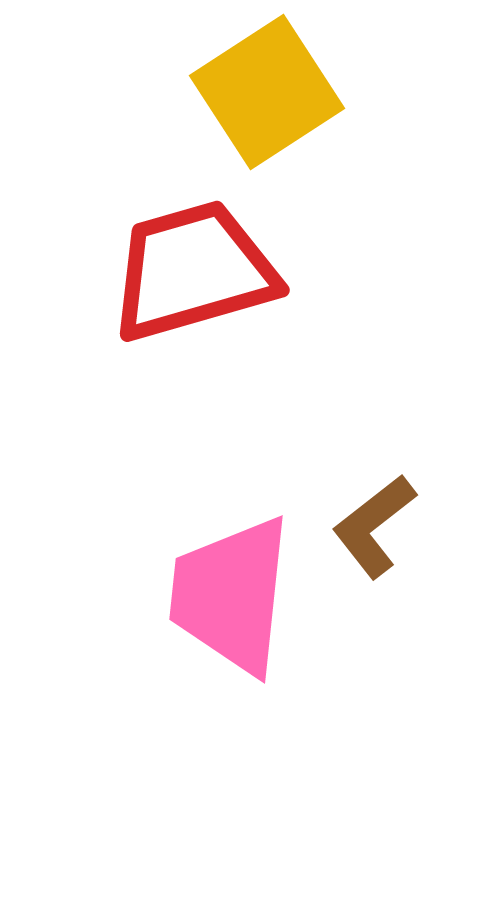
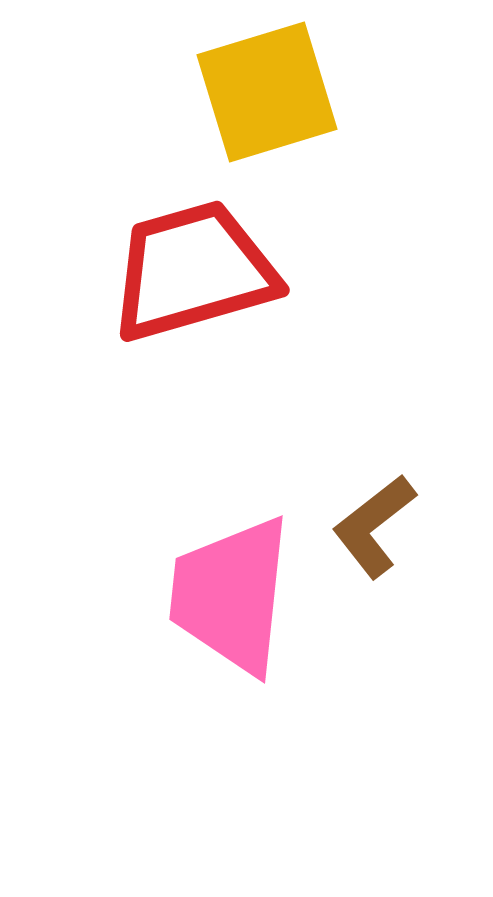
yellow square: rotated 16 degrees clockwise
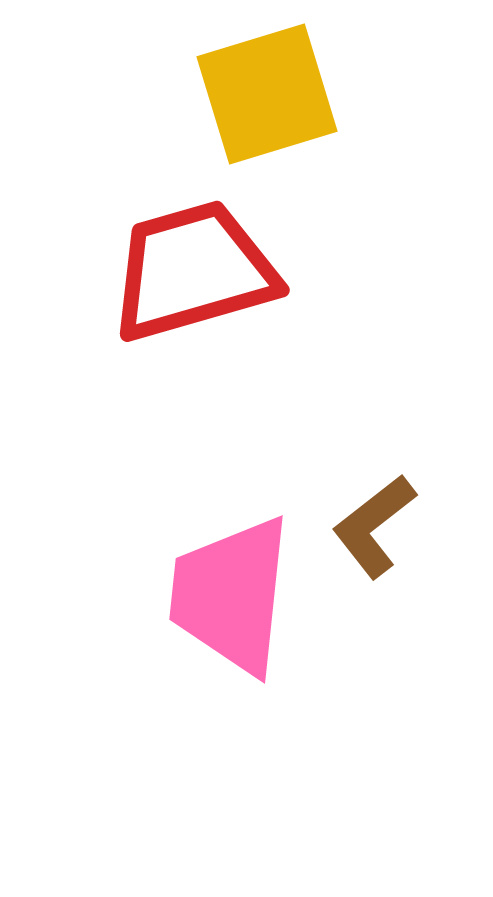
yellow square: moved 2 px down
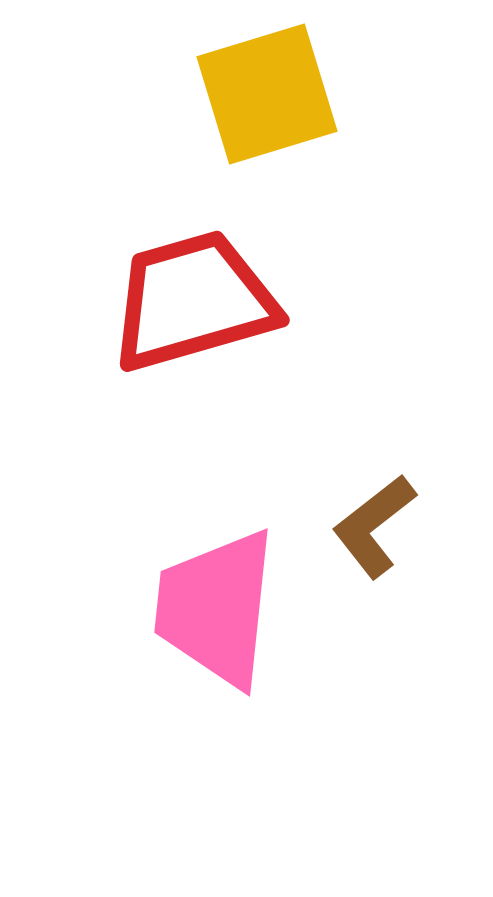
red trapezoid: moved 30 px down
pink trapezoid: moved 15 px left, 13 px down
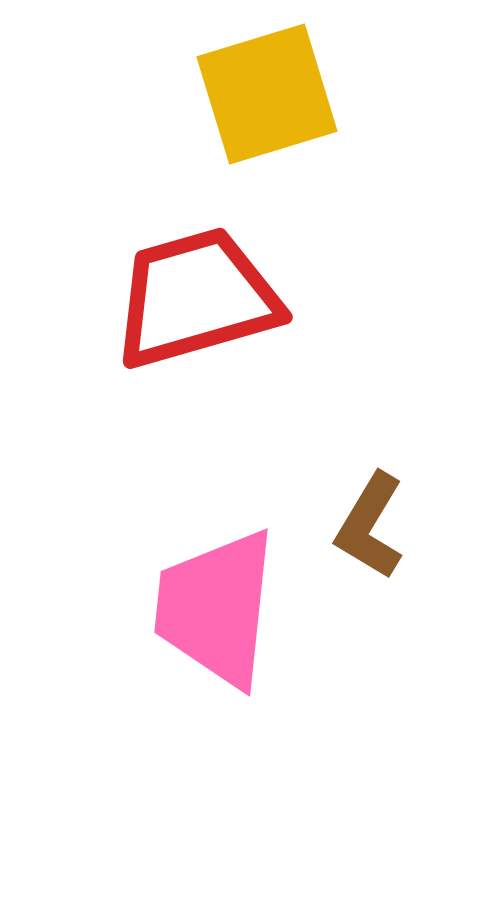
red trapezoid: moved 3 px right, 3 px up
brown L-shape: moved 4 px left; rotated 21 degrees counterclockwise
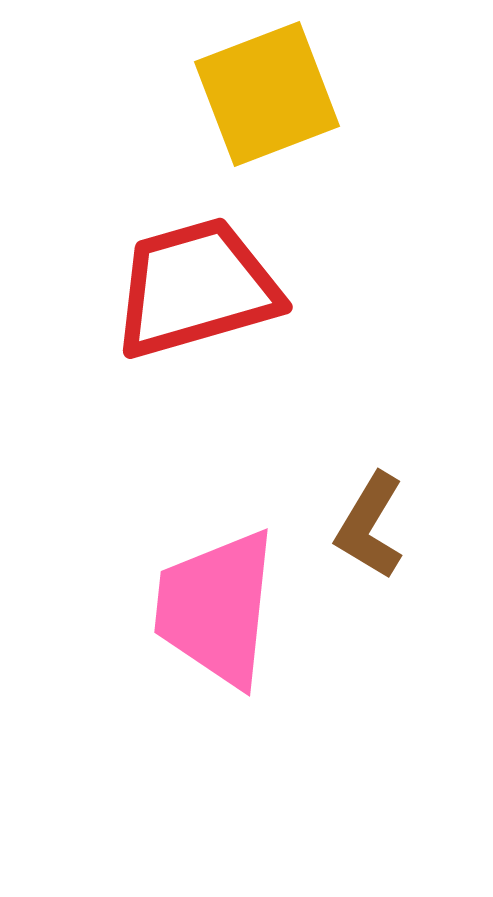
yellow square: rotated 4 degrees counterclockwise
red trapezoid: moved 10 px up
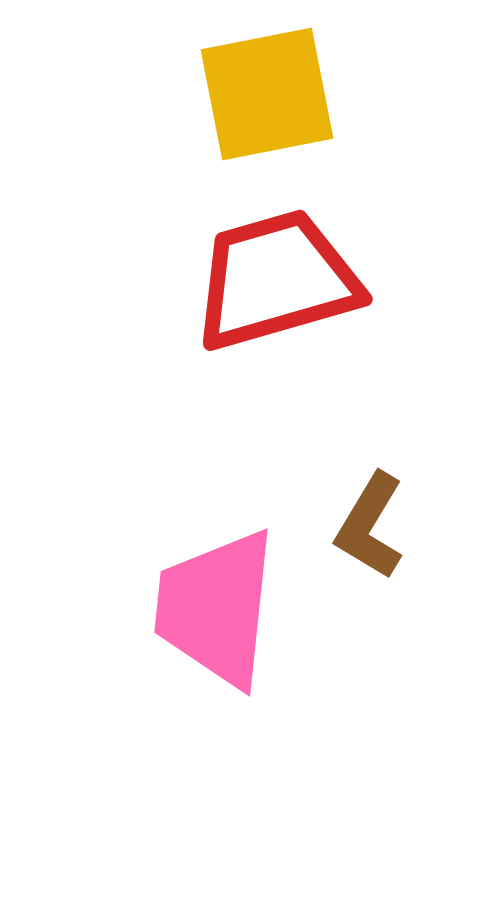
yellow square: rotated 10 degrees clockwise
red trapezoid: moved 80 px right, 8 px up
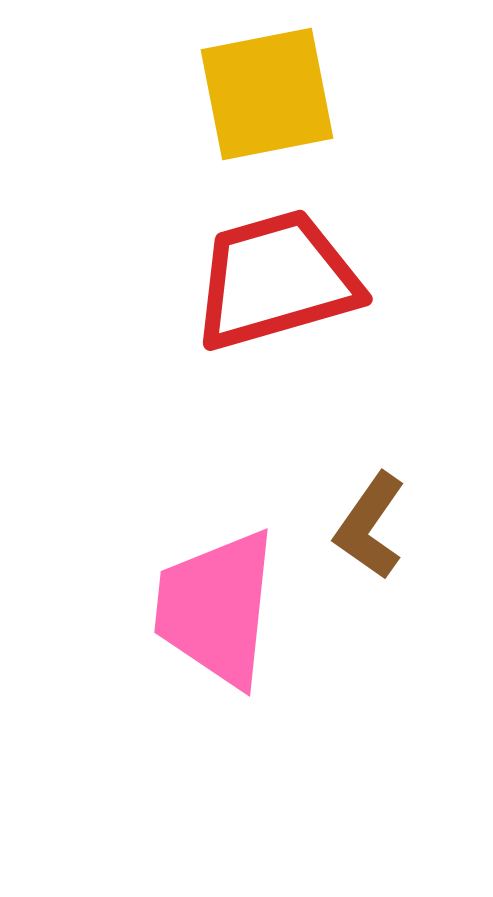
brown L-shape: rotated 4 degrees clockwise
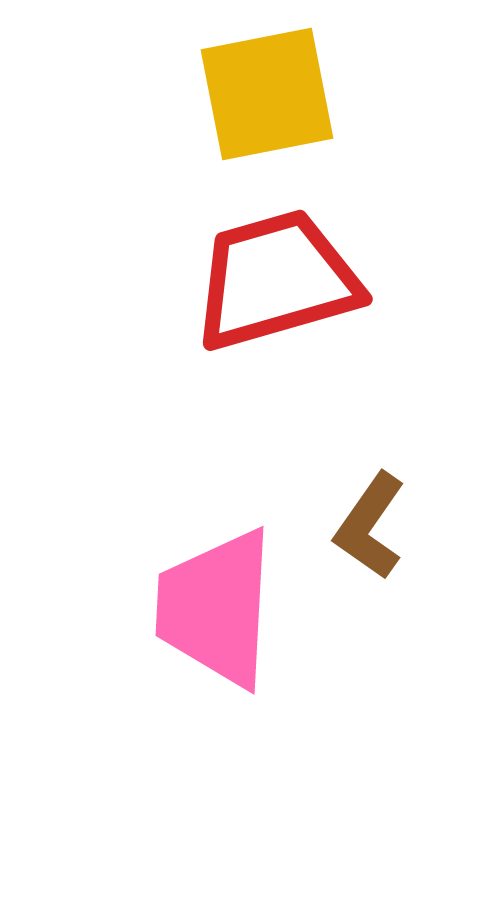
pink trapezoid: rotated 3 degrees counterclockwise
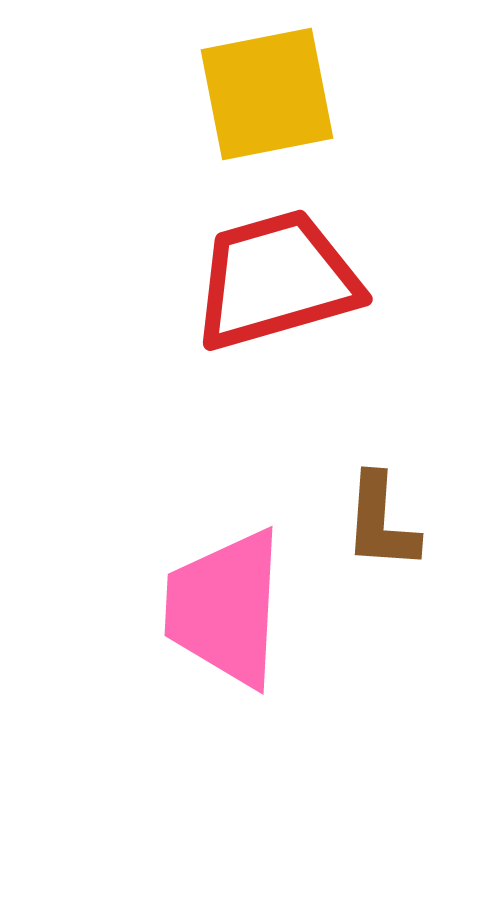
brown L-shape: moved 11 px right, 4 px up; rotated 31 degrees counterclockwise
pink trapezoid: moved 9 px right
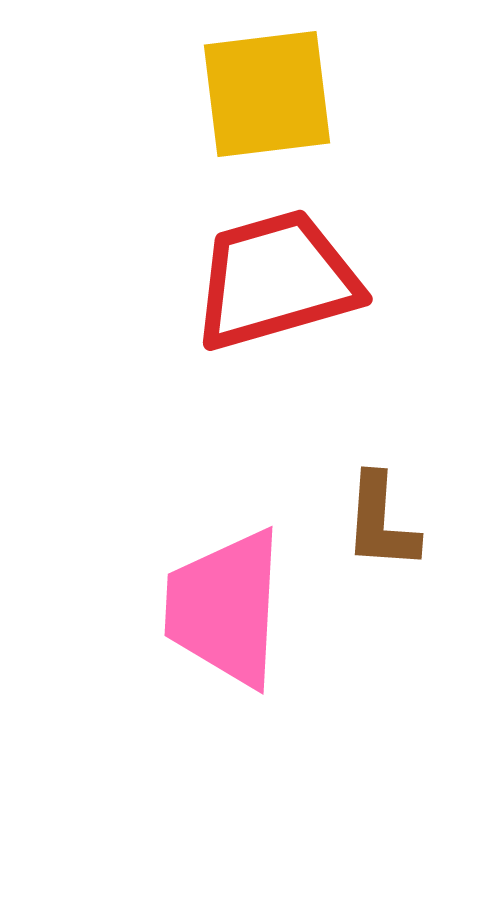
yellow square: rotated 4 degrees clockwise
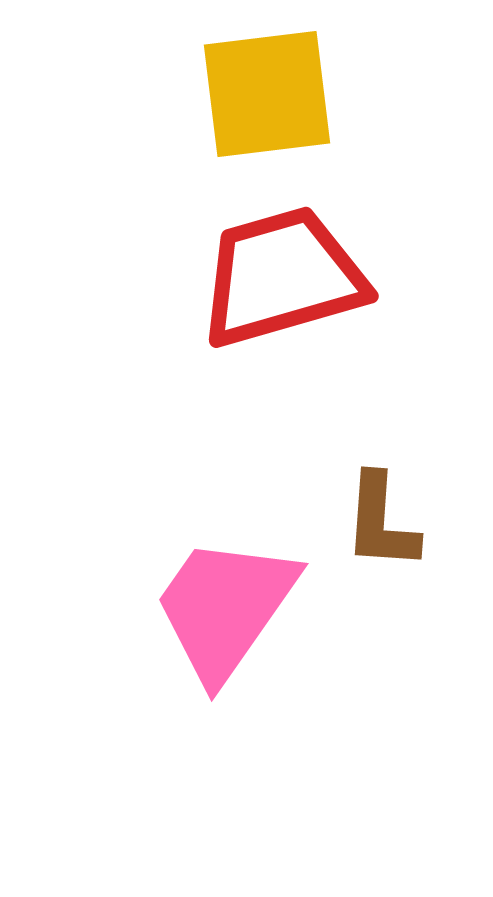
red trapezoid: moved 6 px right, 3 px up
pink trapezoid: rotated 32 degrees clockwise
